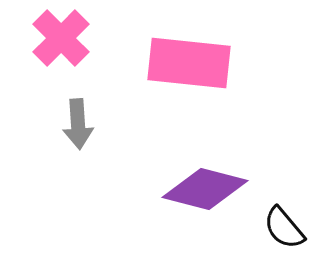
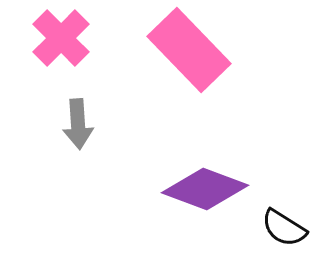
pink rectangle: moved 13 px up; rotated 40 degrees clockwise
purple diamond: rotated 6 degrees clockwise
black semicircle: rotated 18 degrees counterclockwise
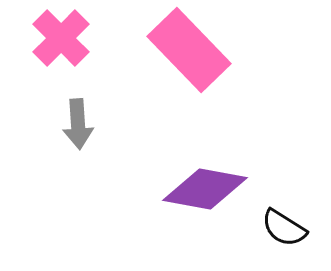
purple diamond: rotated 10 degrees counterclockwise
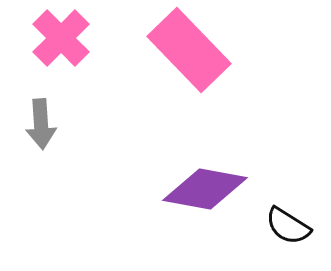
gray arrow: moved 37 px left
black semicircle: moved 4 px right, 2 px up
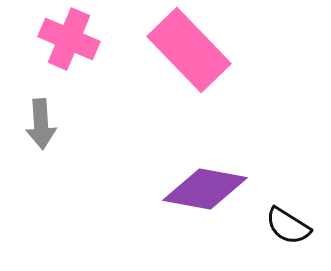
pink cross: moved 8 px right, 1 px down; rotated 22 degrees counterclockwise
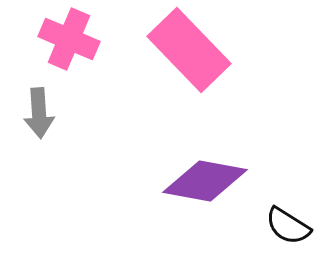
gray arrow: moved 2 px left, 11 px up
purple diamond: moved 8 px up
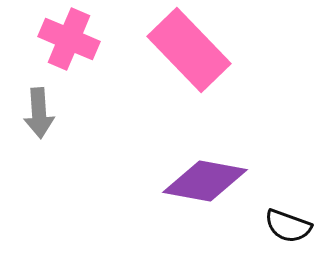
black semicircle: rotated 12 degrees counterclockwise
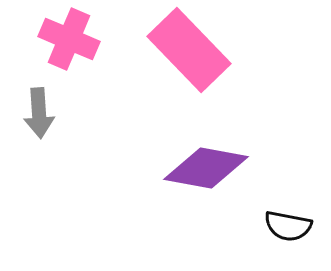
purple diamond: moved 1 px right, 13 px up
black semicircle: rotated 9 degrees counterclockwise
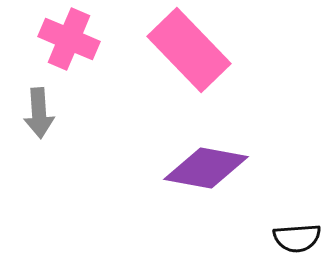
black semicircle: moved 9 px right, 12 px down; rotated 15 degrees counterclockwise
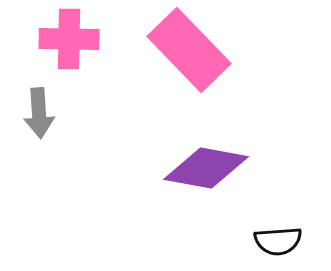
pink cross: rotated 22 degrees counterclockwise
black semicircle: moved 19 px left, 3 px down
